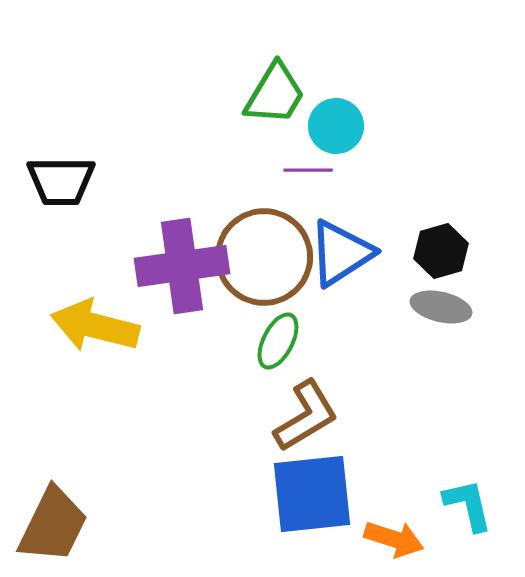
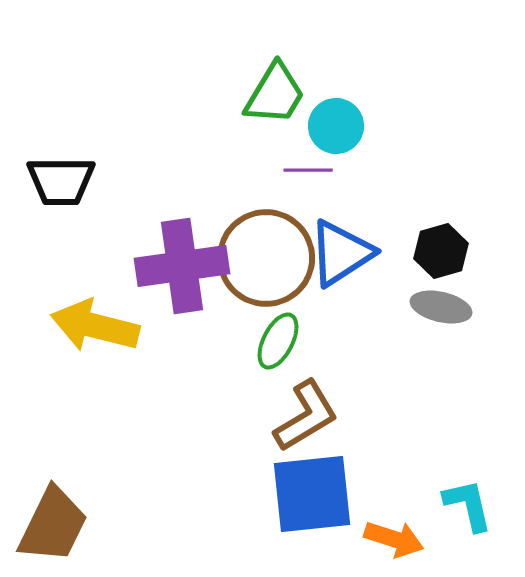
brown circle: moved 2 px right, 1 px down
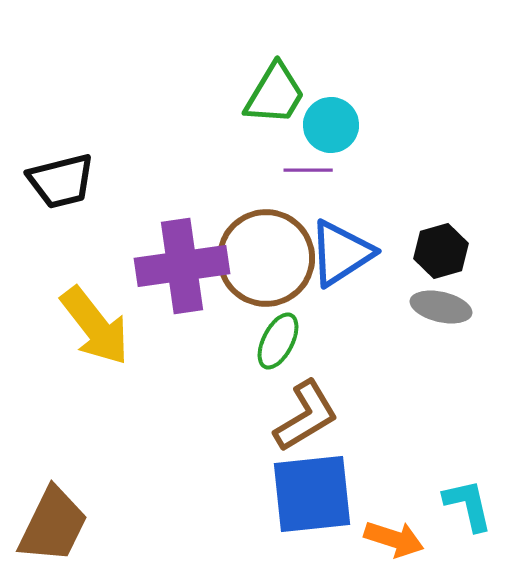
cyan circle: moved 5 px left, 1 px up
black trapezoid: rotated 14 degrees counterclockwise
yellow arrow: rotated 142 degrees counterclockwise
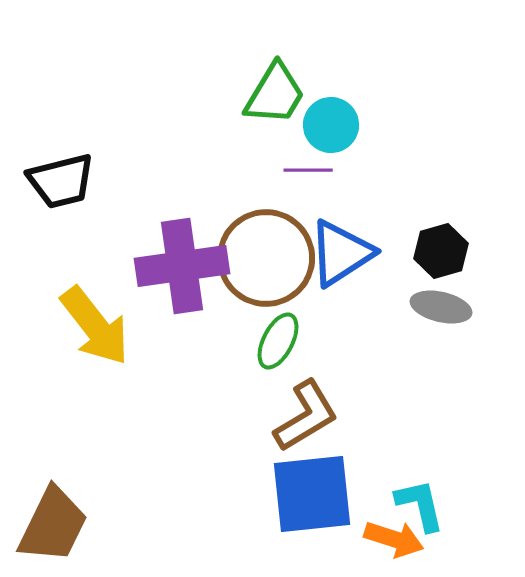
cyan L-shape: moved 48 px left
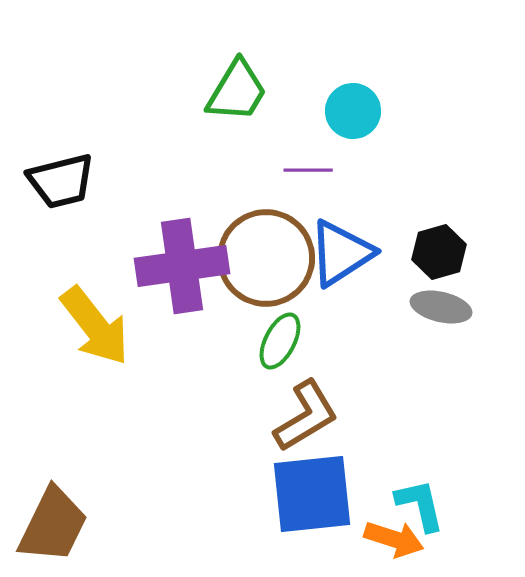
green trapezoid: moved 38 px left, 3 px up
cyan circle: moved 22 px right, 14 px up
black hexagon: moved 2 px left, 1 px down
green ellipse: moved 2 px right
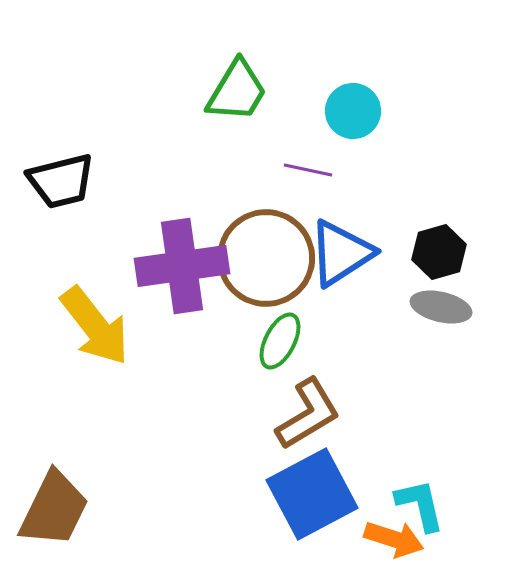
purple line: rotated 12 degrees clockwise
brown L-shape: moved 2 px right, 2 px up
blue square: rotated 22 degrees counterclockwise
brown trapezoid: moved 1 px right, 16 px up
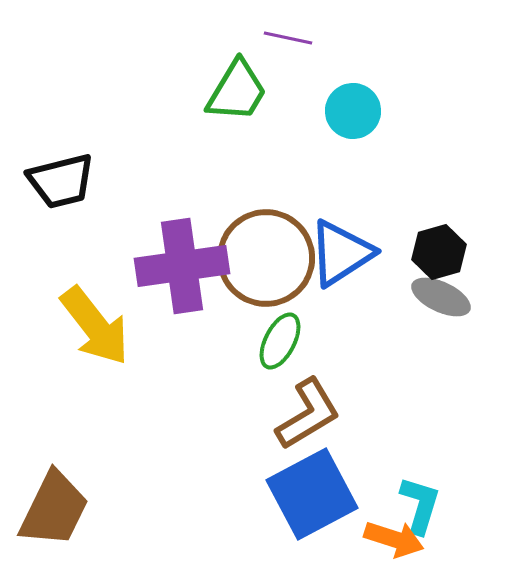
purple line: moved 20 px left, 132 px up
gray ellipse: moved 10 px up; rotated 12 degrees clockwise
cyan L-shape: rotated 30 degrees clockwise
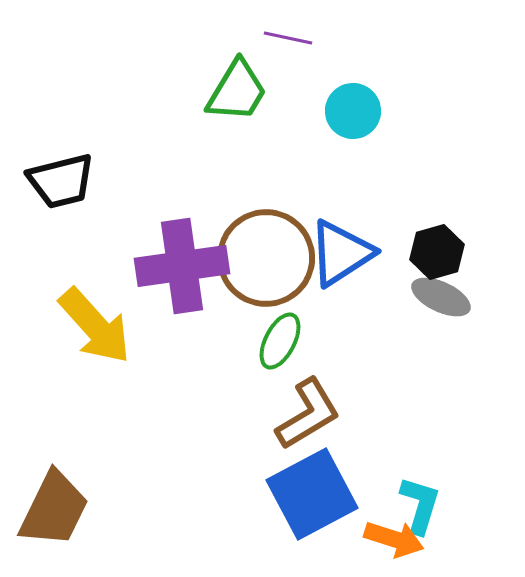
black hexagon: moved 2 px left
yellow arrow: rotated 4 degrees counterclockwise
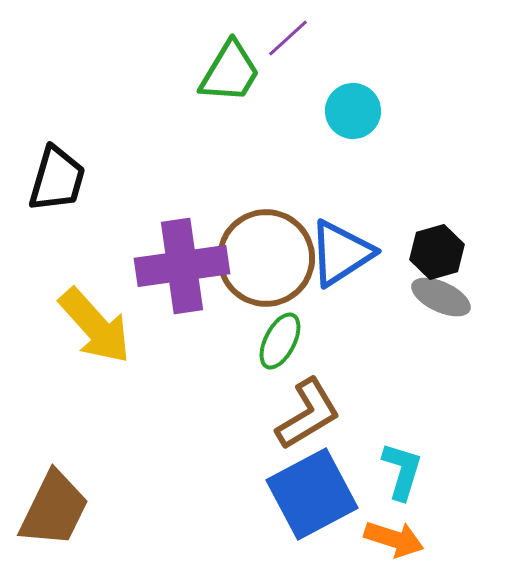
purple line: rotated 54 degrees counterclockwise
green trapezoid: moved 7 px left, 19 px up
black trapezoid: moved 4 px left, 2 px up; rotated 60 degrees counterclockwise
cyan L-shape: moved 18 px left, 34 px up
